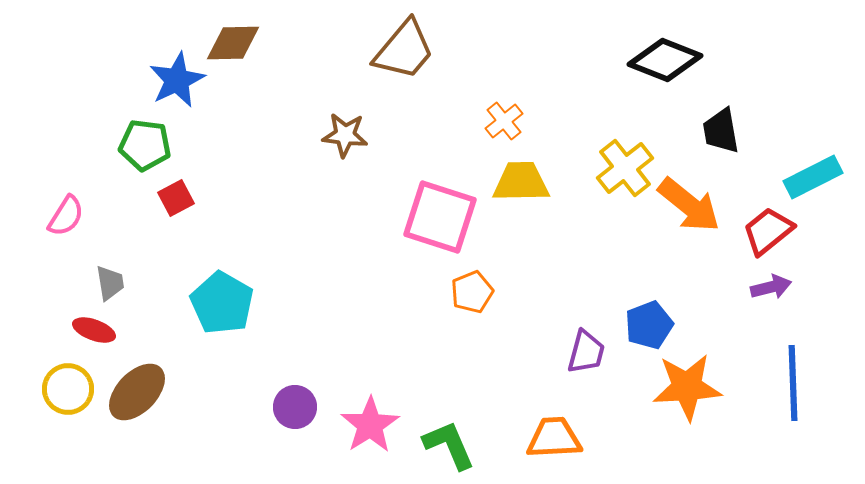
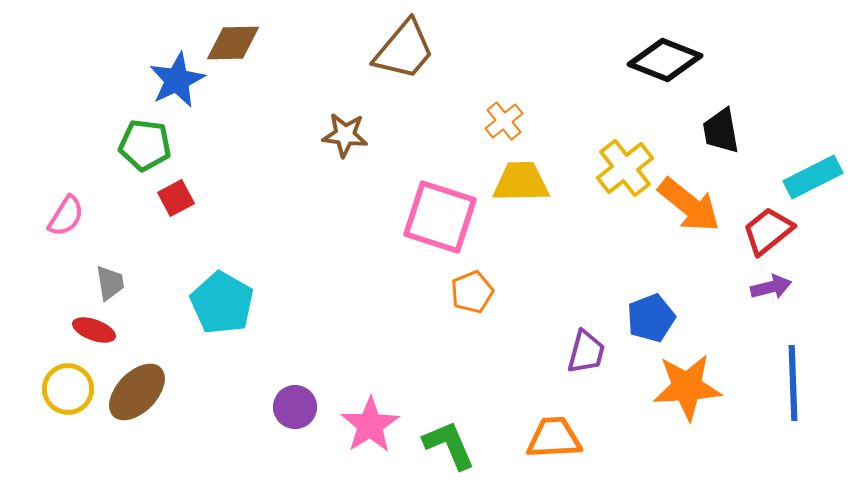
blue pentagon: moved 2 px right, 7 px up
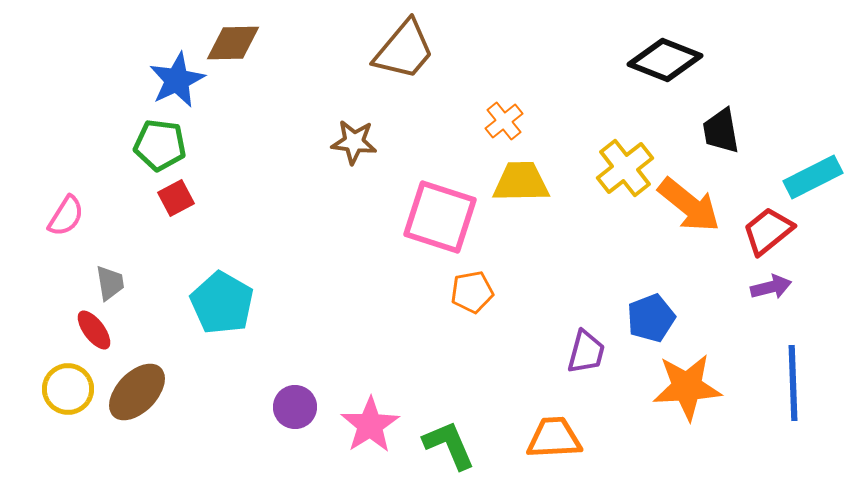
brown star: moved 9 px right, 7 px down
green pentagon: moved 15 px right
orange pentagon: rotated 12 degrees clockwise
red ellipse: rotated 33 degrees clockwise
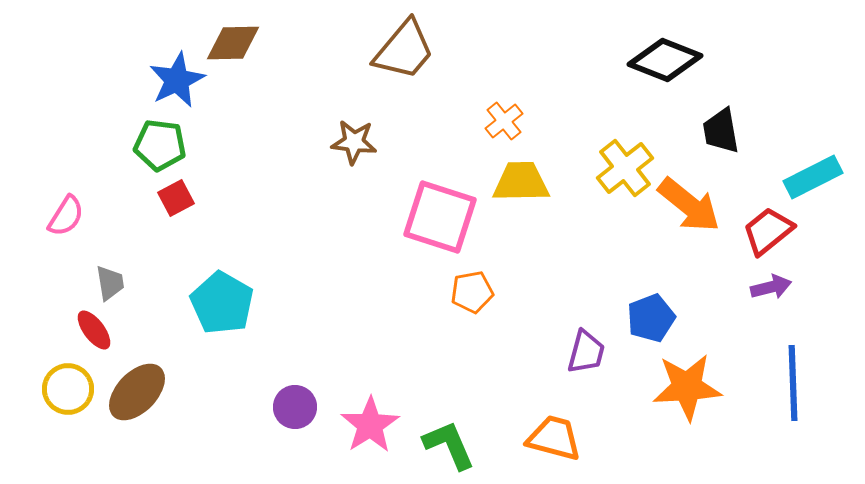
orange trapezoid: rotated 18 degrees clockwise
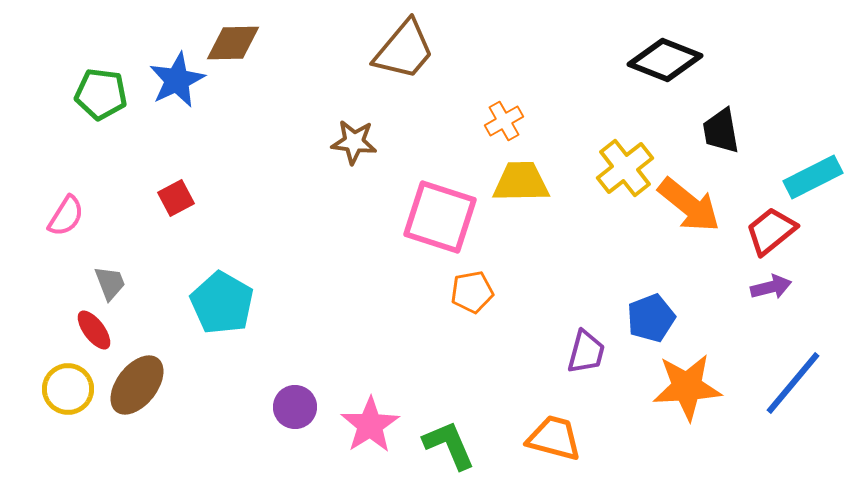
orange cross: rotated 9 degrees clockwise
green pentagon: moved 59 px left, 51 px up
red trapezoid: moved 3 px right
gray trapezoid: rotated 12 degrees counterclockwise
blue line: rotated 42 degrees clockwise
brown ellipse: moved 7 px up; rotated 6 degrees counterclockwise
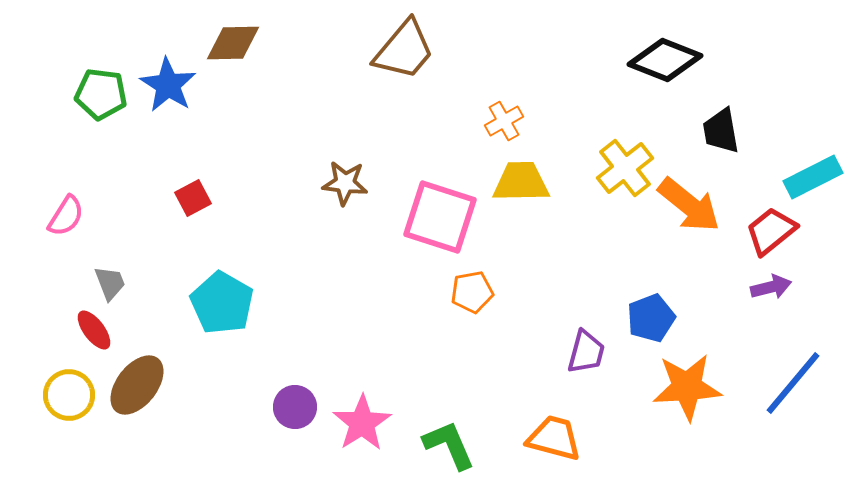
blue star: moved 9 px left, 5 px down; rotated 14 degrees counterclockwise
brown star: moved 9 px left, 41 px down
red square: moved 17 px right
yellow circle: moved 1 px right, 6 px down
pink star: moved 8 px left, 2 px up
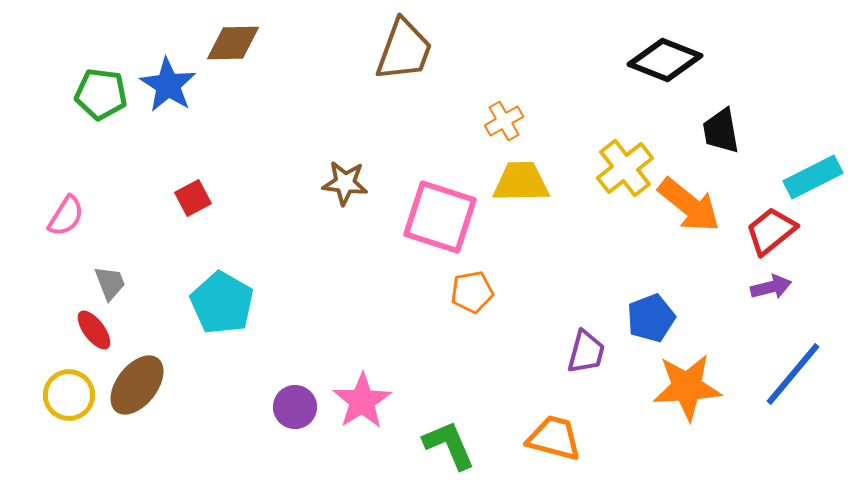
brown trapezoid: rotated 20 degrees counterclockwise
blue line: moved 9 px up
pink star: moved 22 px up
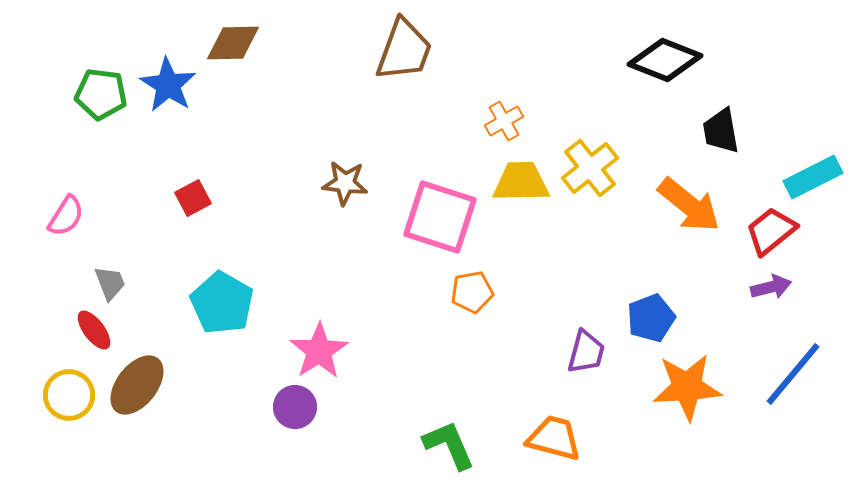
yellow cross: moved 35 px left
pink star: moved 43 px left, 50 px up
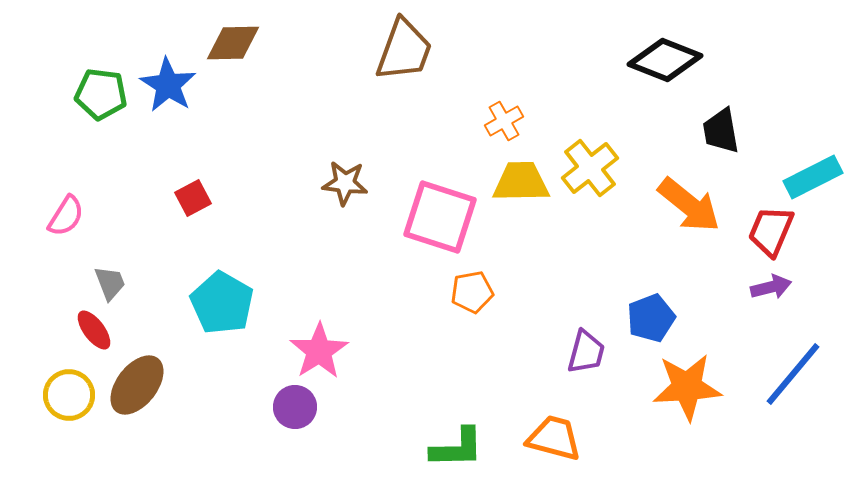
red trapezoid: rotated 28 degrees counterclockwise
green L-shape: moved 8 px right, 3 px down; rotated 112 degrees clockwise
